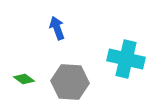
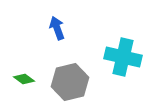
cyan cross: moved 3 px left, 2 px up
gray hexagon: rotated 18 degrees counterclockwise
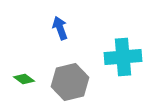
blue arrow: moved 3 px right
cyan cross: rotated 18 degrees counterclockwise
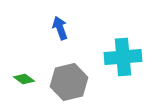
gray hexagon: moved 1 px left
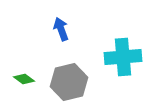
blue arrow: moved 1 px right, 1 px down
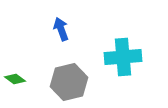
green diamond: moved 9 px left
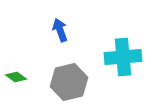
blue arrow: moved 1 px left, 1 px down
green diamond: moved 1 px right, 2 px up
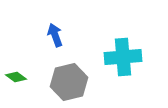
blue arrow: moved 5 px left, 5 px down
